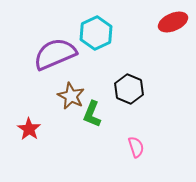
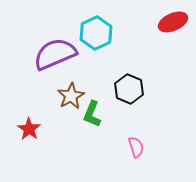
brown star: rotated 16 degrees clockwise
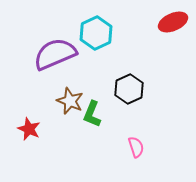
black hexagon: rotated 12 degrees clockwise
brown star: moved 1 px left, 5 px down; rotated 20 degrees counterclockwise
red star: rotated 10 degrees counterclockwise
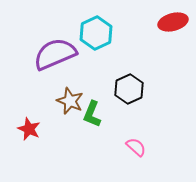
red ellipse: rotated 8 degrees clockwise
pink semicircle: rotated 30 degrees counterclockwise
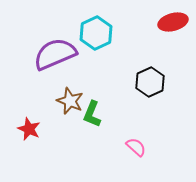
black hexagon: moved 21 px right, 7 px up
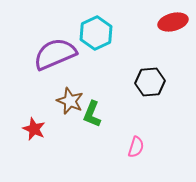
black hexagon: rotated 20 degrees clockwise
red star: moved 5 px right
pink semicircle: rotated 65 degrees clockwise
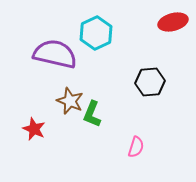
purple semicircle: rotated 36 degrees clockwise
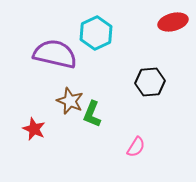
pink semicircle: rotated 15 degrees clockwise
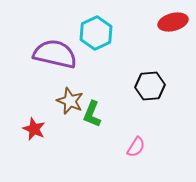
black hexagon: moved 4 px down
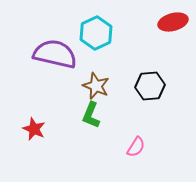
brown star: moved 26 px right, 15 px up
green L-shape: moved 1 px left, 1 px down
